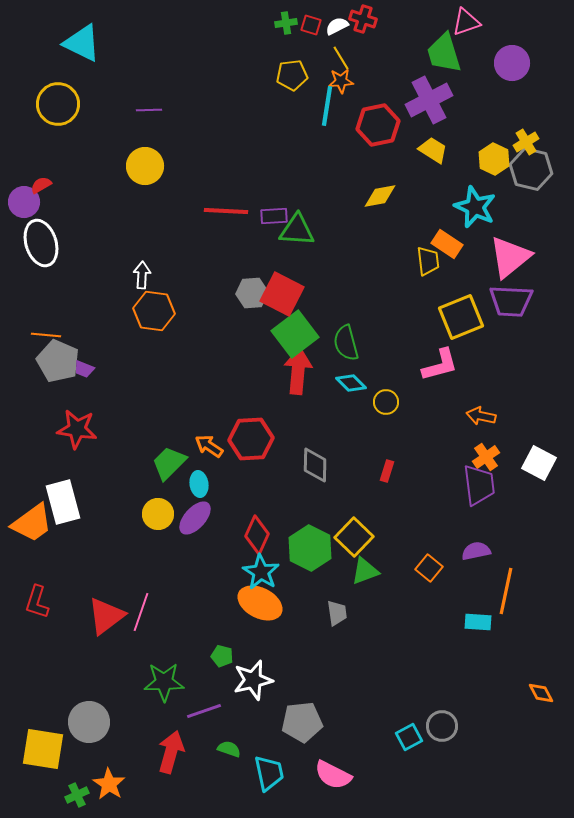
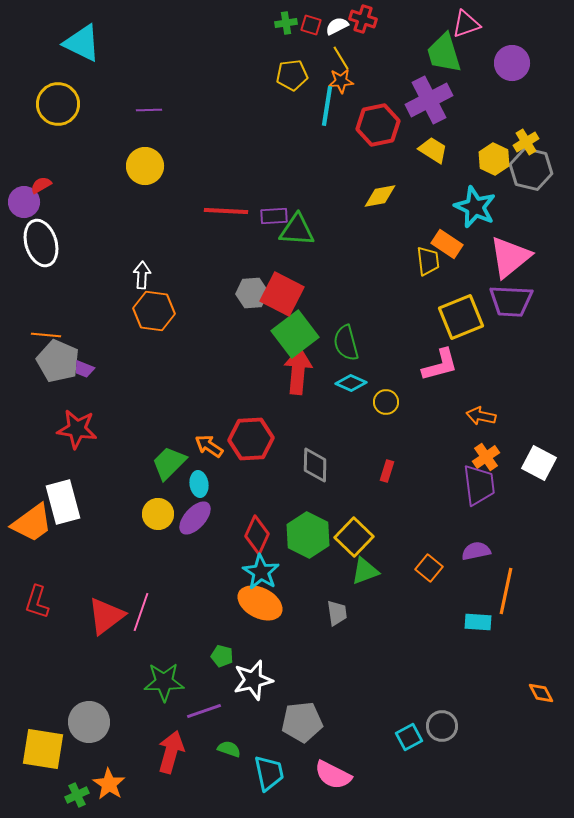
pink triangle at (466, 22): moved 2 px down
cyan diamond at (351, 383): rotated 20 degrees counterclockwise
green hexagon at (310, 548): moved 2 px left, 13 px up
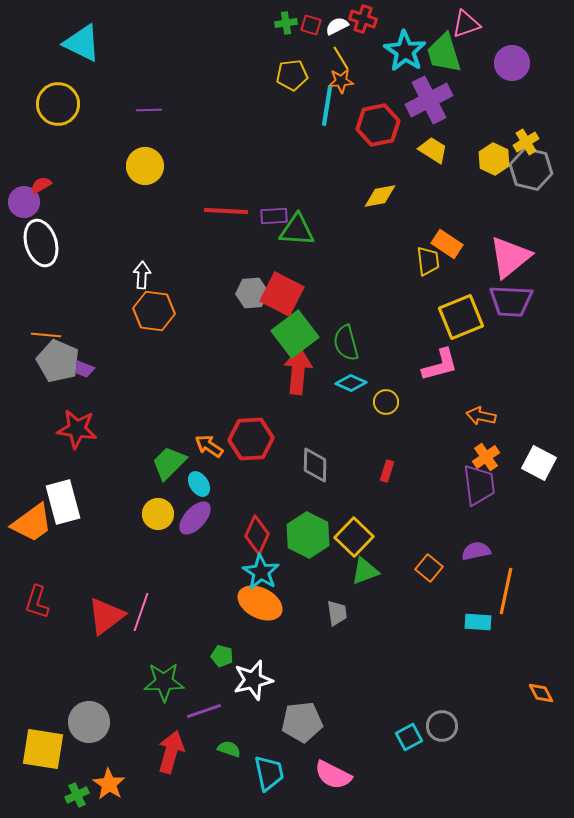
cyan star at (475, 207): moved 70 px left, 156 px up; rotated 9 degrees clockwise
cyan ellipse at (199, 484): rotated 25 degrees counterclockwise
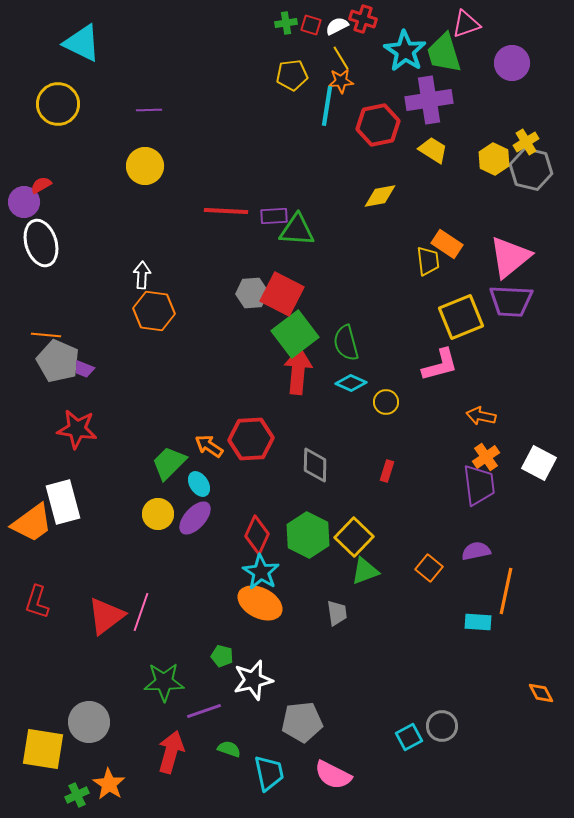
purple cross at (429, 100): rotated 18 degrees clockwise
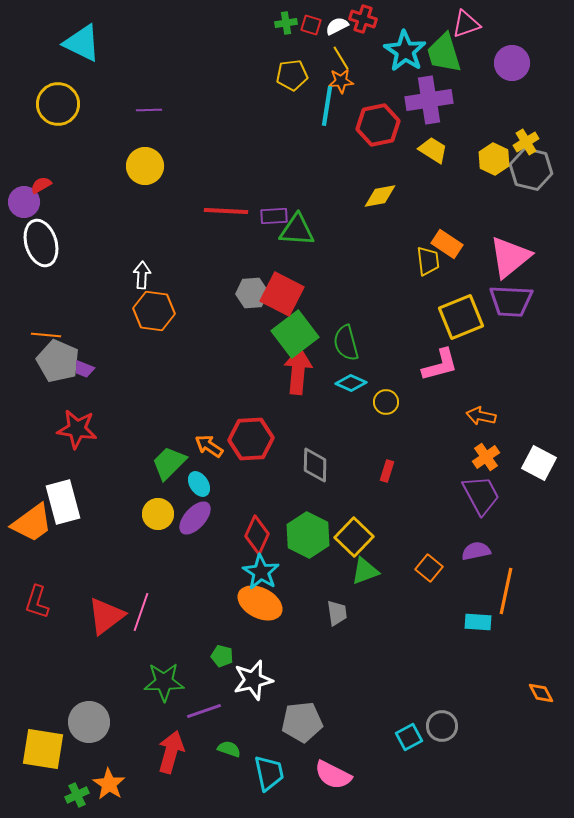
purple trapezoid at (479, 485): moved 2 px right, 10 px down; rotated 21 degrees counterclockwise
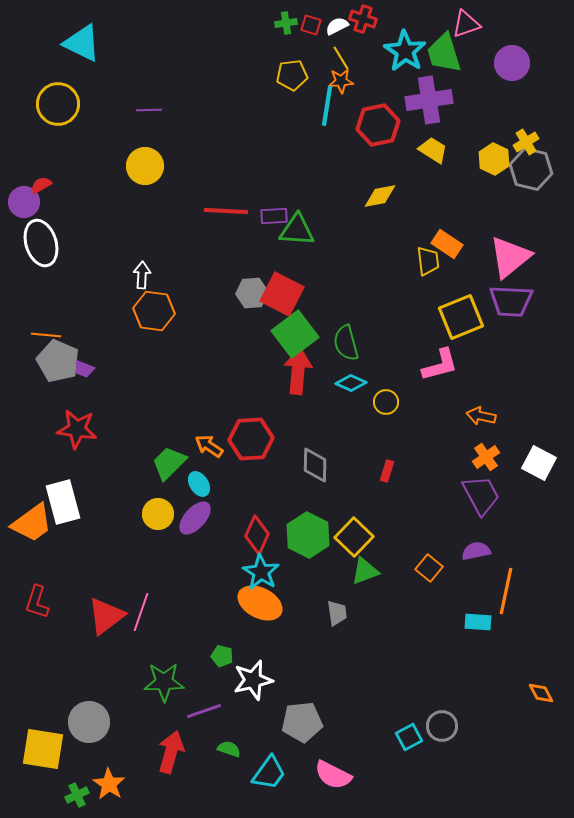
cyan trapezoid at (269, 773): rotated 48 degrees clockwise
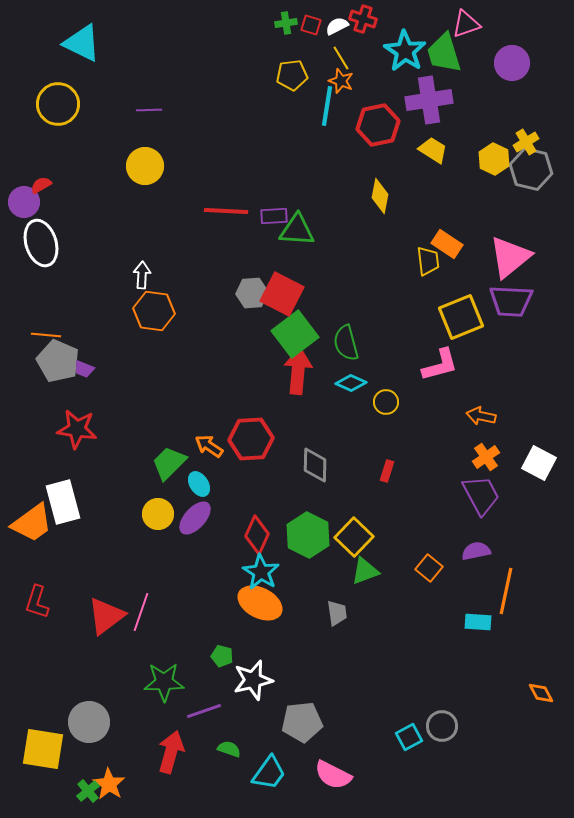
orange star at (341, 81): rotated 25 degrees clockwise
yellow diamond at (380, 196): rotated 68 degrees counterclockwise
green cross at (77, 795): moved 11 px right, 4 px up; rotated 15 degrees counterclockwise
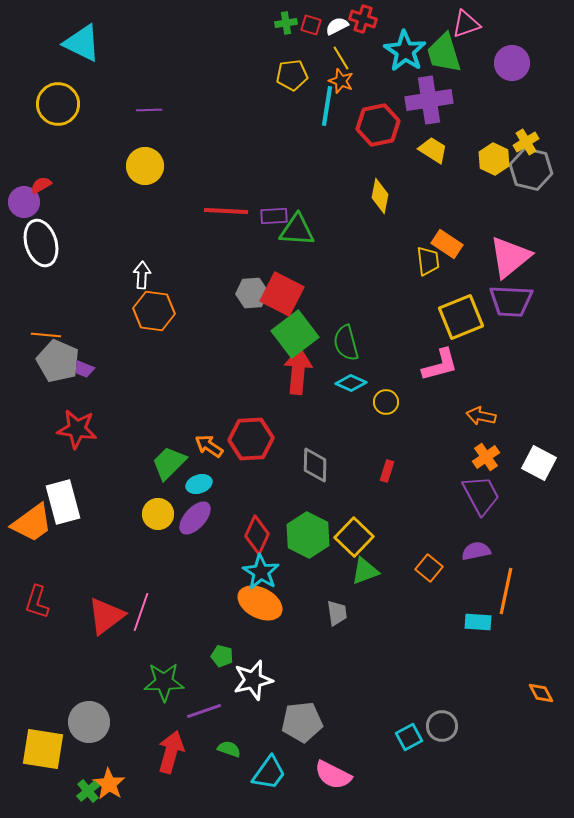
cyan ellipse at (199, 484): rotated 75 degrees counterclockwise
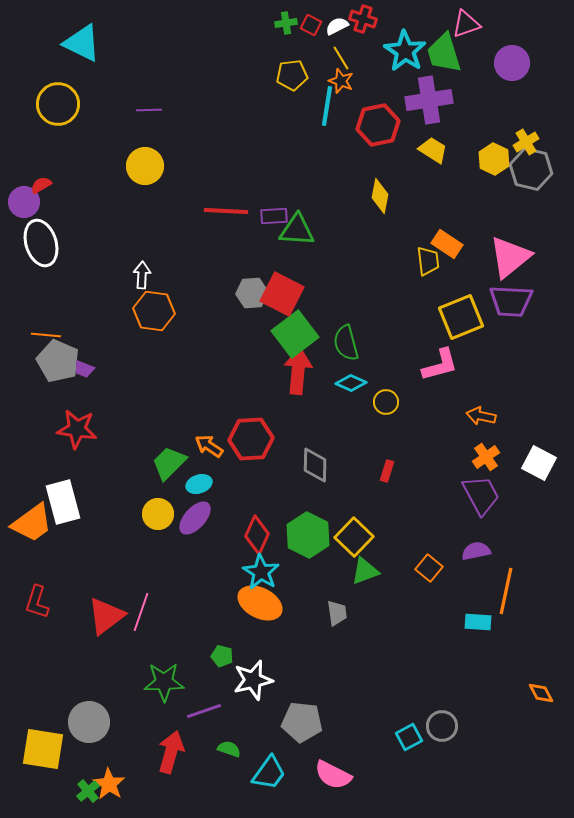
red square at (311, 25): rotated 10 degrees clockwise
gray pentagon at (302, 722): rotated 12 degrees clockwise
